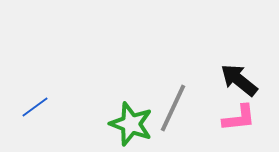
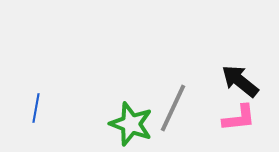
black arrow: moved 1 px right, 1 px down
blue line: moved 1 px right, 1 px down; rotated 44 degrees counterclockwise
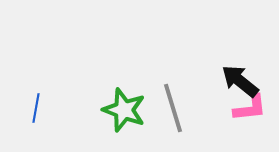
gray line: rotated 42 degrees counterclockwise
pink L-shape: moved 11 px right, 10 px up
green star: moved 7 px left, 14 px up
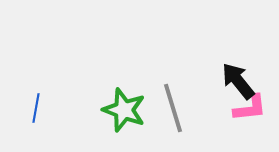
black arrow: moved 2 px left; rotated 12 degrees clockwise
